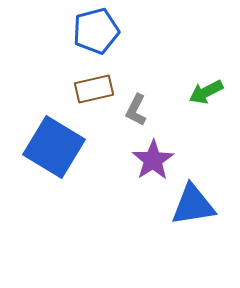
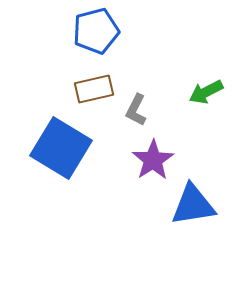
blue square: moved 7 px right, 1 px down
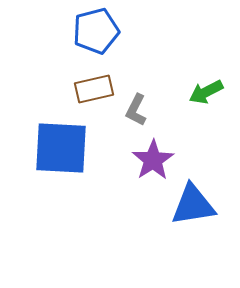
blue square: rotated 28 degrees counterclockwise
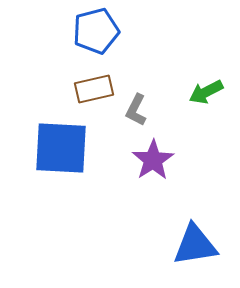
blue triangle: moved 2 px right, 40 px down
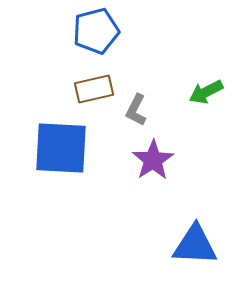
blue triangle: rotated 12 degrees clockwise
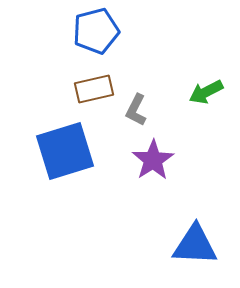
blue square: moved 4 px right, 3 px down; rotated 20 degrees counterclockwise
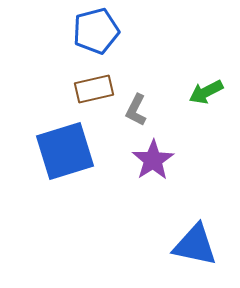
blue triangle: rotated 9 degrees clockwise
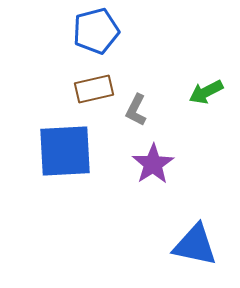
blue square: rotated 14 degrees clockwise
purple star: moved 4 px down
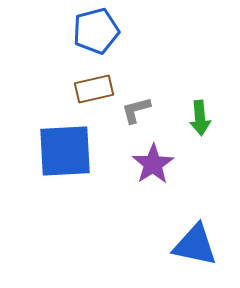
green arrow: moved 6 px left, 26 px down; rotated 68 degrees counterclockwise
gray L-shape: rotated 48 degrees clockwise
